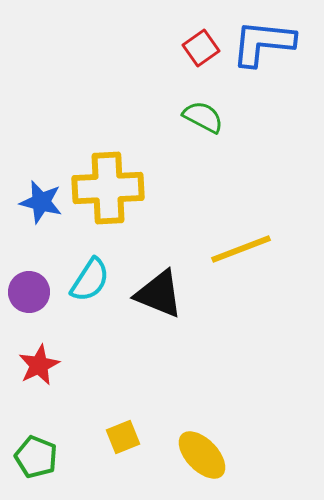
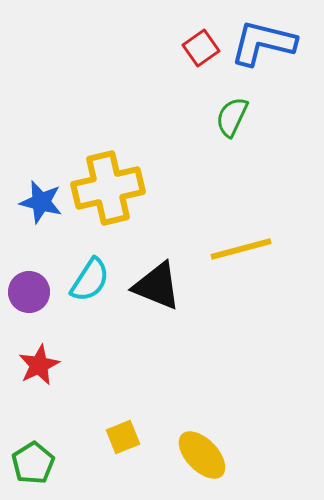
blue L-shape: rotated 8 degrees clockwise
green semicircle: moved 29 px right; rotated 93 degrees counterclockwise
yellow cross: rotated 10 degrees counterclockwise
yellow line: rotated 6 degrees clockwise
black triangle: moved 2 px left, 8 px up
green pentagon: moved 3 px left, 6 px down; rotated 18 degrees clockwise
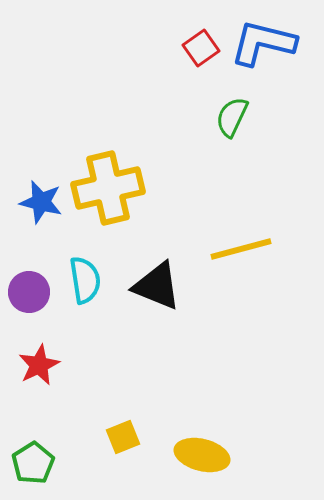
cyan semicircle: moved 5 px left; rotated 42 degrees counterclockwise
yellow ellipse: rotated 32 degrees counterclockwise
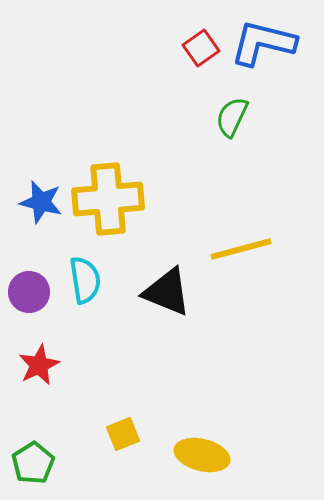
yellow cross: moved 11 px down; rotated 8 degrees clockwise
black triangle: moved 10 px right, 6 px down
yellow square: moved 3 px up
